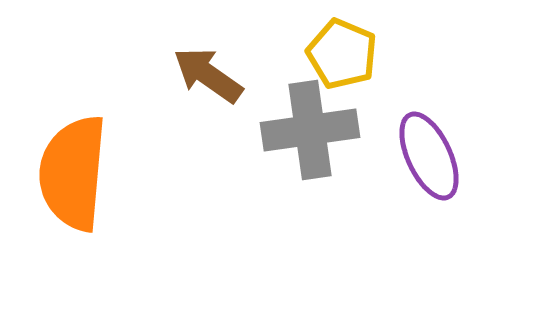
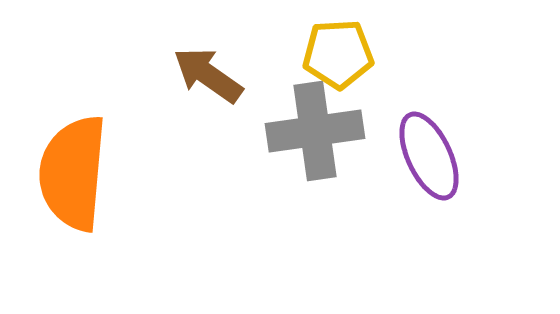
yellow pentagon: moved 4 px left; rotated 26 degrees counterclockwise
gray cross: moved 5 px right, 1 px down
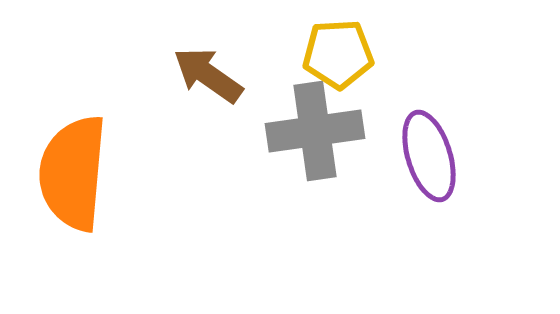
purple ellipse: rotated 8 degrees clockwise
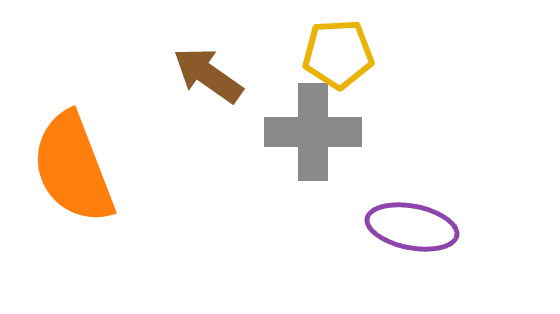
gray cross: moved 2 px left, 1 px down; rotated 8 degrees clockwise
purple ellipse: moved 17 px left, 71 px down; rotated 62 degrees counterclockwise
orange semicircle: moved 5 px up; rotated 26 degrees counterclockwise
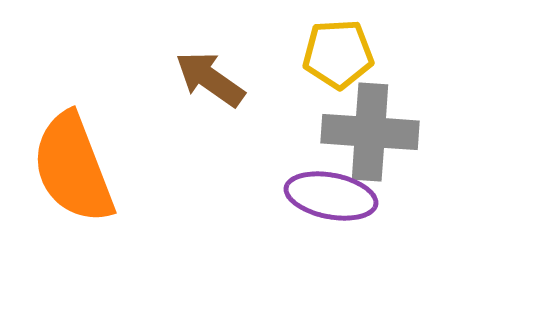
brown arrow: moved 2 px right, 4 px down
gray cross: moved 57 px right; rotated 4 degrees clockwise
purple ellipse: moved 81 px left, 31 px up
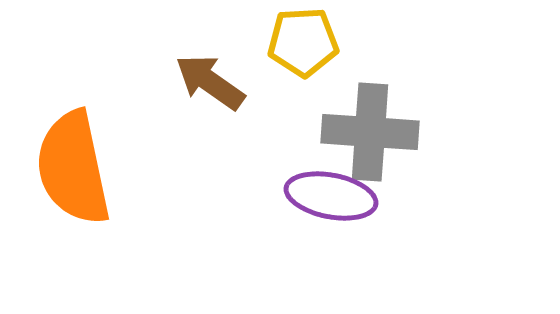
yellow pentagon: moved 35 px left, 12 px up
brown arrow: moved 3 px down
orange semicircle: rotated 9 degrees clockwise
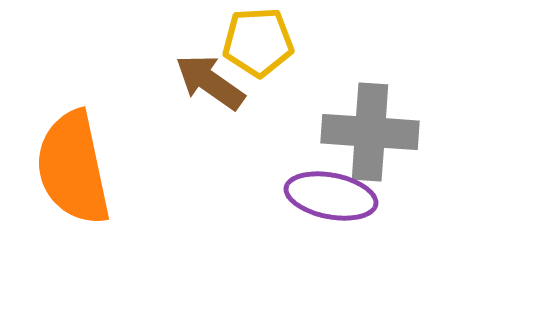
yellow pentagon: moved 45 px left
